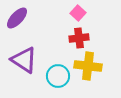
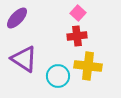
red cross: moved 2 px left, 2 px up
purple triangle: moved 1 px up
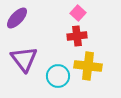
purple triangle: rotated 20 degrees clockwise
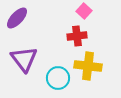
pink square: moved 6 px right, 2 px up
cyan circle: moved 2 px down
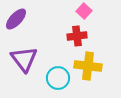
purple ellipse: moved 1 px left, 1 px down
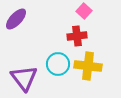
purple triangle: moved 19 px down
cyan circle: moved 14 px up
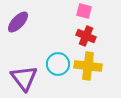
pink square: rotated 28 degrees counterclockwise
purple ellipse: moved 2 px right, 3 px down
red cross: moved 9 px right; rotated 30 degrees clockwise
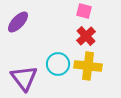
red cross: rotated 24 degrees clockwise
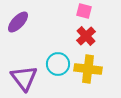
yellow cross: moved 3 px down
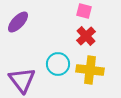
yellow cross: moved 2 px right, 1 px down
purple triangle: moved 2 px left, 2 px down
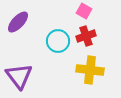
pink square: rotated 14 degrees clockwise
red cross: rotated 24 degrees clockwise
cyan circle: moved 23 px up
purple triangle: moved 3 px left, 4 px up
